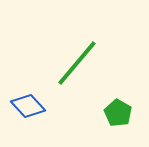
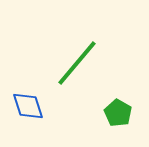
blue diamond: rotated 24 degrees clockwise
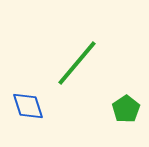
green pentagon: moved 8 px right, 4 px up; rotated 8 degrees clockwise
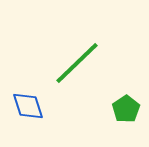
green line: rotated 6 degrees clockwise
